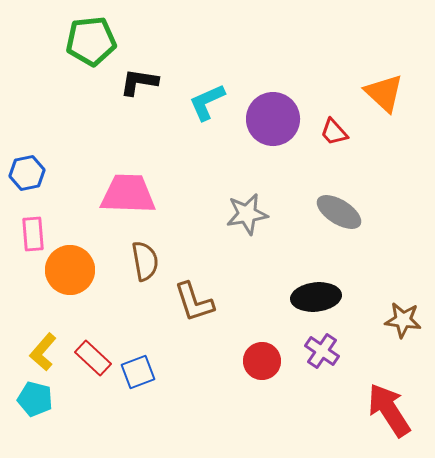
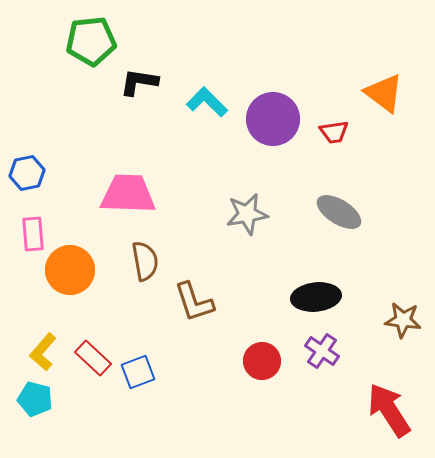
orange triangle: rotated 6 degrees counterclockwise
cyan L-shape: rotated 69 degrees clockwise
red trapezoid: rotated 56 degrees counterclockwise
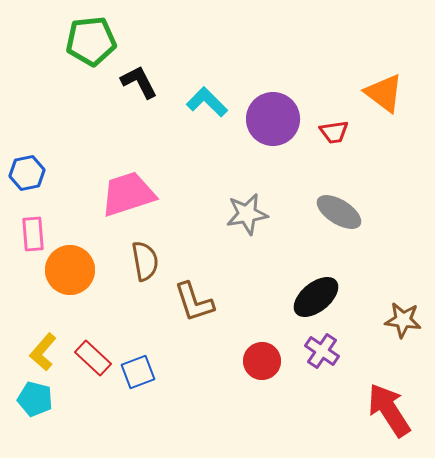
black L-shape: rotated 54 degrees clockwise
pink trapezoid: rotated 20 degrees counterclockwise
black ellipse: rotated 33 degrees counterclockwise
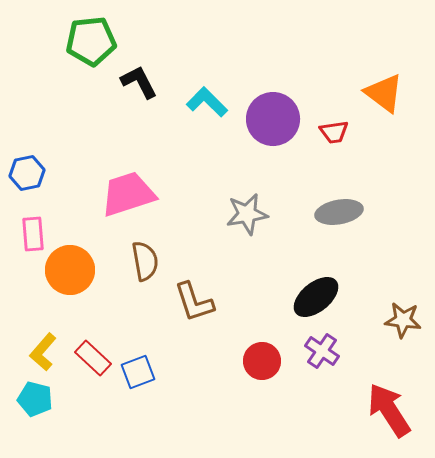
gray ellipse: rotated 42 degrees counterclockwise
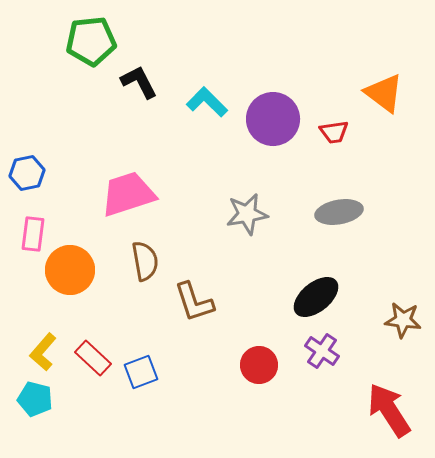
pink rectangle: rotated 12 degrees clockwise
red circle: moved 3 px left, 4 px down
blue square: moved 3 px right
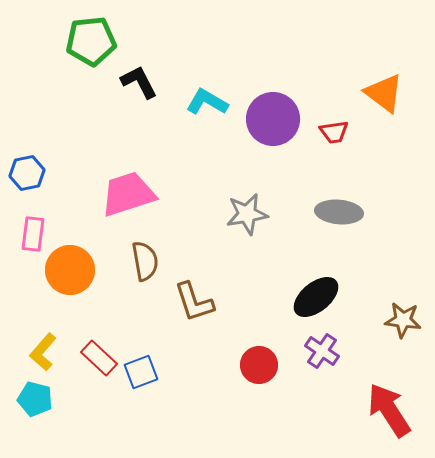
cyan L-shape: rotated 15 degrees counterclockwise
gray ellipse: rotated 15 degrees clockwise
red rectangle: moved 6 px right
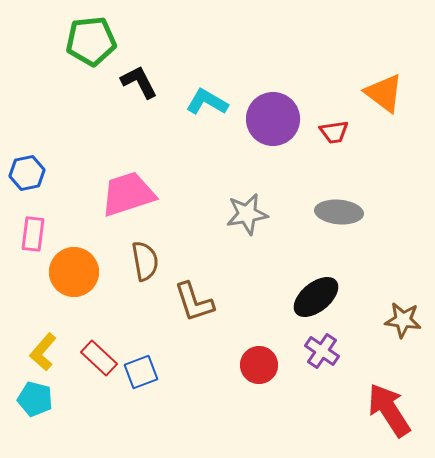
orange circle: moved 4 px right, 2 px down
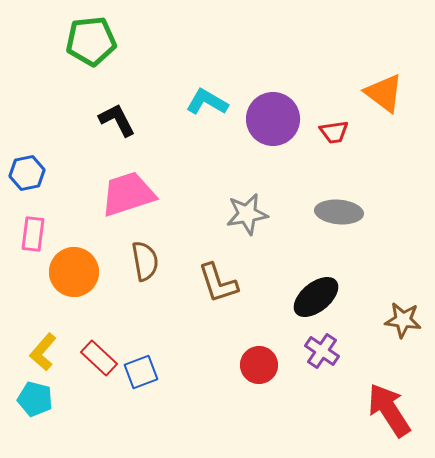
black L-shape: moved 22 px left, 38 px down
brown L-shape: moved 24 px right, 19 px up
